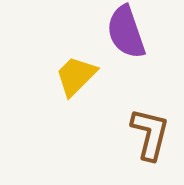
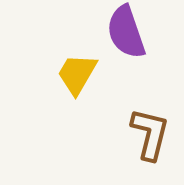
yellow trapezoid: moved 1 px right, 2 px up; rotated 15 degrees counterclockwise
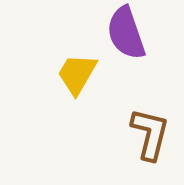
purple semicircle: moved 1 px down
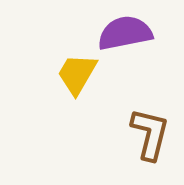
purple semicircle: moved 1 px left; rotated 98 degrees clockwise
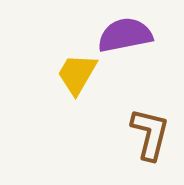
purple semicircle: moved 2 px down
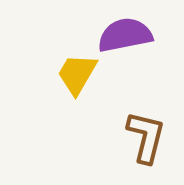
brown L-shape: moved 4 px left, 3 px down
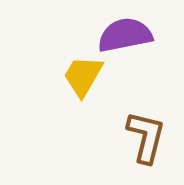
yellow trapezoid: moved 6 px right, 2 px down
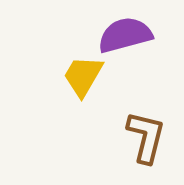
purple semicircle: rotated 4 degrees counterclockwise
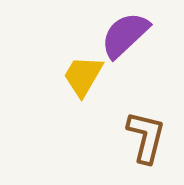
purple semicircle: rotated 28 degrees counterclockwise
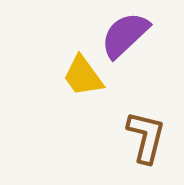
yellow trapezoid: rotated 66 degrees counterclockwise
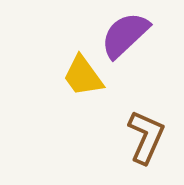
brown L-shape: rotated 10 degrees clockwise
